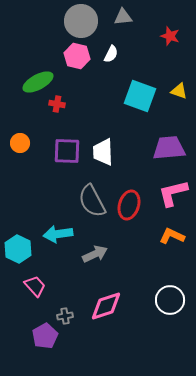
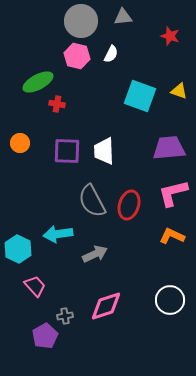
white trapezoid: moved 1 px right, 1 px up
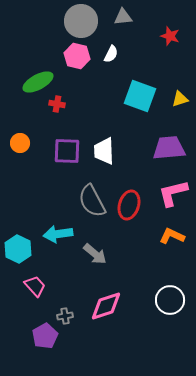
yellow triangle: moved 1 px right, 8 px down; rotated 36 degrees counterclockwise
gray arrow: rotated 65 degrees clockwise
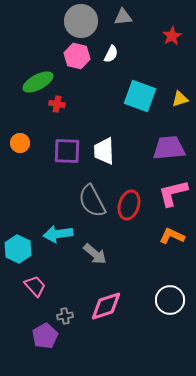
red star: moved 2 px right; rotated 24 degrees clockwise
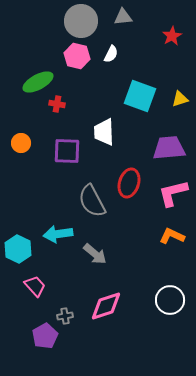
orange circle: moved 1 px right
white trapezoid: moved 19 px up
red ellipse: moved 22 px up
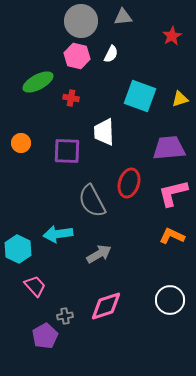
red cross: moved 14 px right, 6 px up
gray arrow: moved 4 px right; rotated 70 degrees counterclockwise
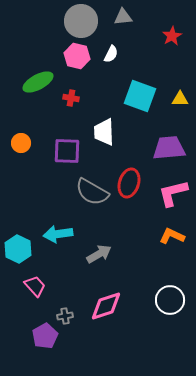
yellow triangle: rotated 18 degrees clockwise
gray semicircle: moved 9 px up; rotated 32 degrees counterclockwise
